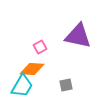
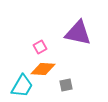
purple triangle: moved 3 px up
orange diamond: moved 11 px right
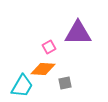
purple triangle: rotated 12 degrees counterclockwise
pink square: moved 9 px right
gray square: moved 1 px left, 2 px up
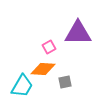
gray square: moved 1 px up
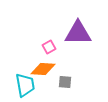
gray square: rotated 16 degrees clockwise
cyan trapezoid: moved 3 px right, 1 px up; rotated 40 degrees counterclockwise
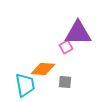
pink square: moved 17 px right
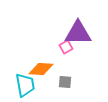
orange diamond: moved 2 px left
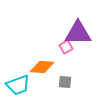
orange diamond: moved 1 px right, 2 px up
cyan trapezoid: moved 7 px left; rotated 80 degrees clockwise
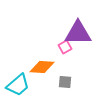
pink square: moved 1 px left
cyan trapezoid: rotated 20 degrees counterclockwise
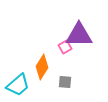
purple triangle: moved 1 px right, 2 px down
orange diamond: rotated 60 degrees counterclockwise
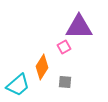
purple triangle: moved 8 px up
pink square: moved 1 px left
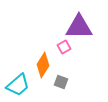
orange diamond: moved 1 px right, 2 px up
gray square: moved 4 px left; rotated 16 degrees clockwise
